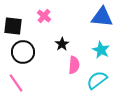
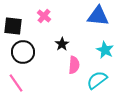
blue triangle: moved 4 px left, 1 px up
cyan star: moved 4 px right
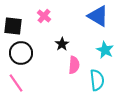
blue triangle: rotated 25 degrees clockwise
black circle: moved 2 px left, 1 px down
cyan semicircle: rotated 120 degrees clockwise
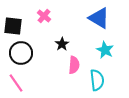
blue triangle: moved 1 px right, 2 px down
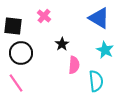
cyan semicircle: moved 1 px left, 1 px down
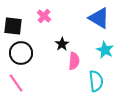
pink semicircle: moved 4 px up
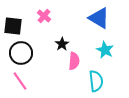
pink line: moved 4 px right, 2 px up
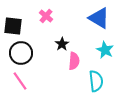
pink cross: moved 2 px right
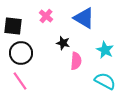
blue triangle: moved 15 px left
black star: moved 1 px right, 1 px up; rotated 24 degrees counterclockwise
pink semicircle: moved 2 px right
cyan semicircle: moved 9 px right; rotated 55 degrees counterclockwise
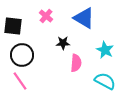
black star: rotated 16 degrees counterclockwise
black circle: moved 1 px right, 2 px down
pink semicircle: moved 2 px down
